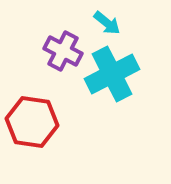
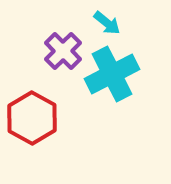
purple cross: rotated 18 degrees clockwise
red hexagon: moved 4 px up; rotated 21 degrees clockwise
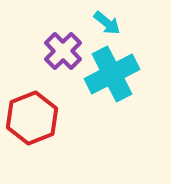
red hexagon: rotated 9 degrees clockwise
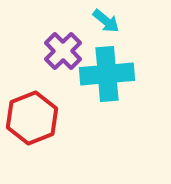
cyan arrow: moved 1 px left, 2 px up
cyan cross: moved 5 px left; rotated 22 degrees clockwise
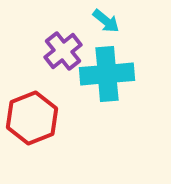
purple cross: rotated 6 degrees clockwise
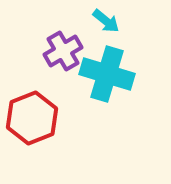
purple cross: rotated 9 degrees clockwise
cyan cross: rotated 22 degrees clockwise
